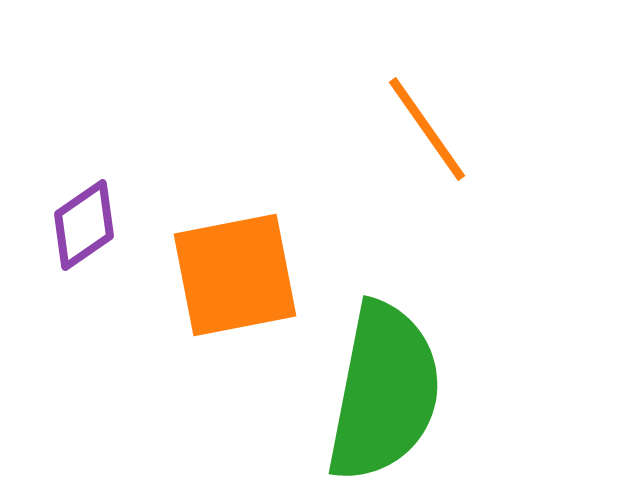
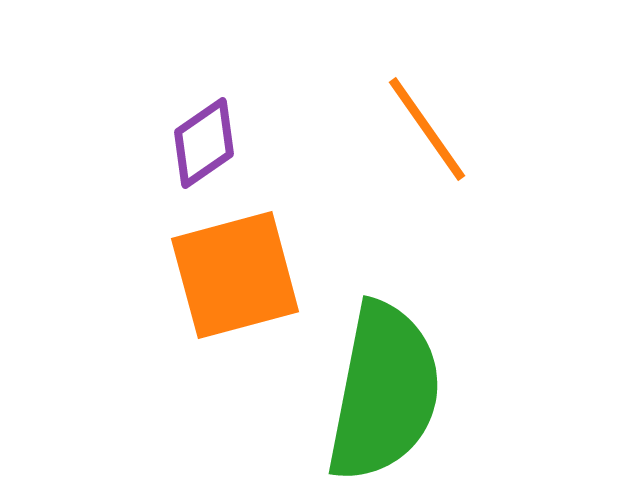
purple diamond: moved 120 px right, 82 px up
orange square: rotated 4 degrees counterclockwise
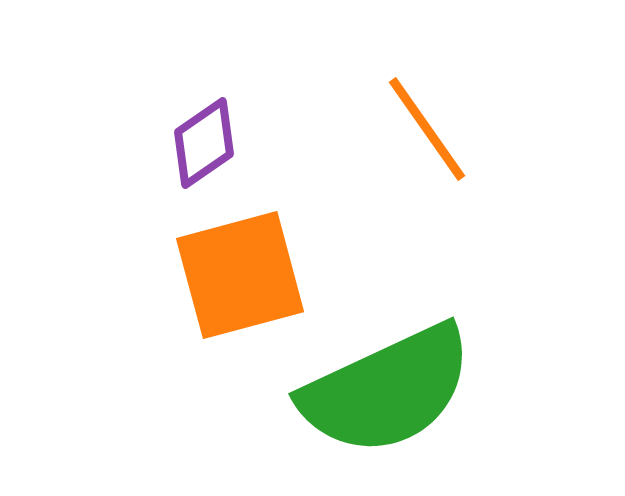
orange square: moved 5 px right
green semicircle: moved 3 px right, 2 px up; rotated 54 degrees clockwise
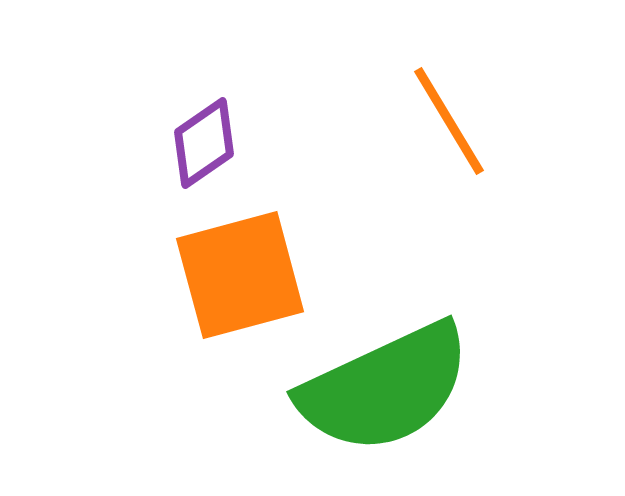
orange line: moved 22 px right, 8 px up; rotated 4 degrees clockwise
green semicircle: moved 2 px left, 2 px up
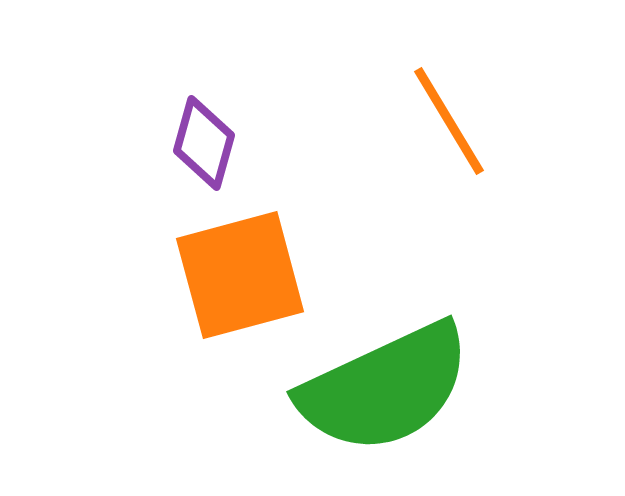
purple diamond: rotated 40 degrees counterclockwise
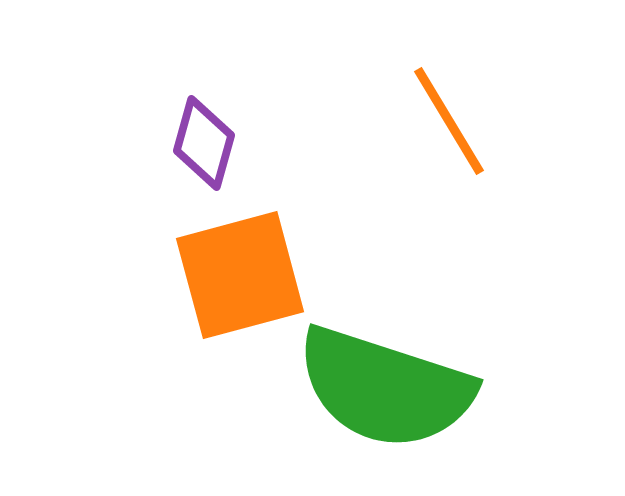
green semicircle: rotated 43 degrees clockwise
